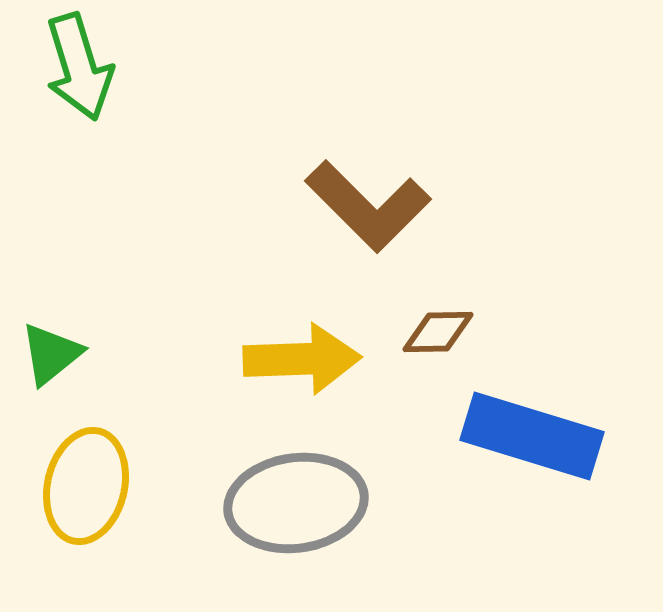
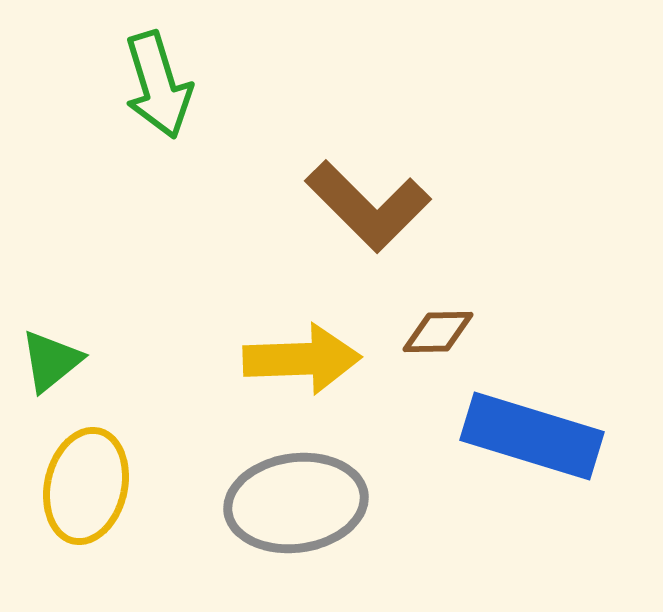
green arrow: moved 79 px right, 18 px down
green triangle: moved 7 px down
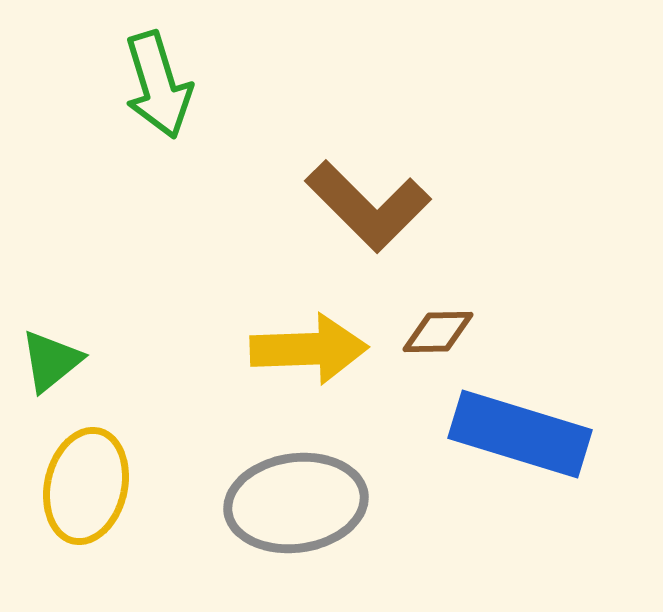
yellow arrow: moved 7 px right, 10 px up
blue rectangle: moved 12 px left, 2 px up
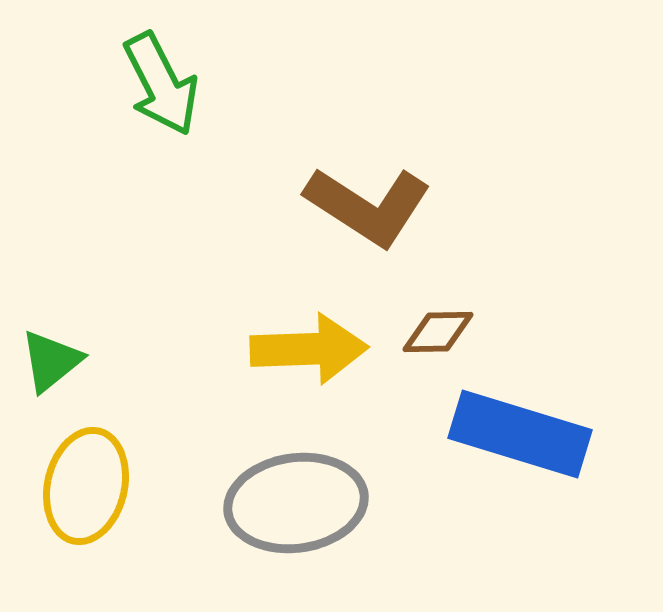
green arrow: moved 3 px right, 1 px up; rotated 10 degrees counterclockwise
brown L-shape: rotated 12 degrees counterclockwise
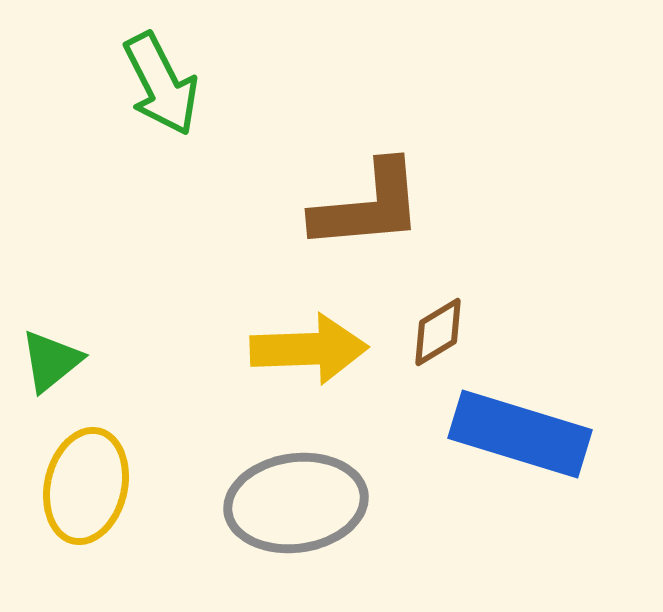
brown L-shape: rotated 38 degrees counterclockwise
brown diamond: rotated 30 degrees counterclockwise
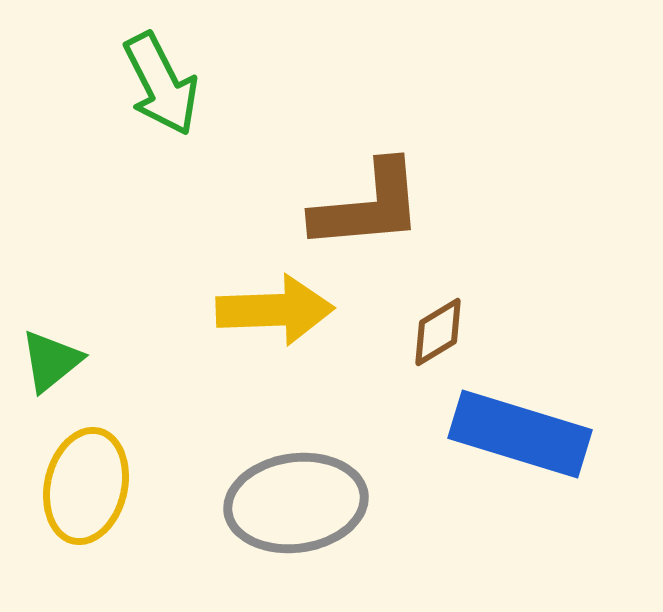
yellow arrow: moved 34 px left, 39 px up
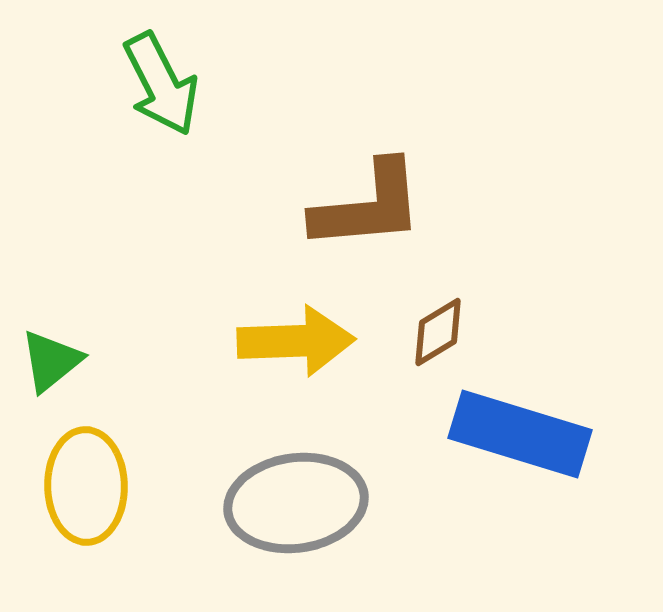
yellow arrow: moved 21 px right, 31 px down
yellow ellipse: rotated 14 degrees counterclockwise
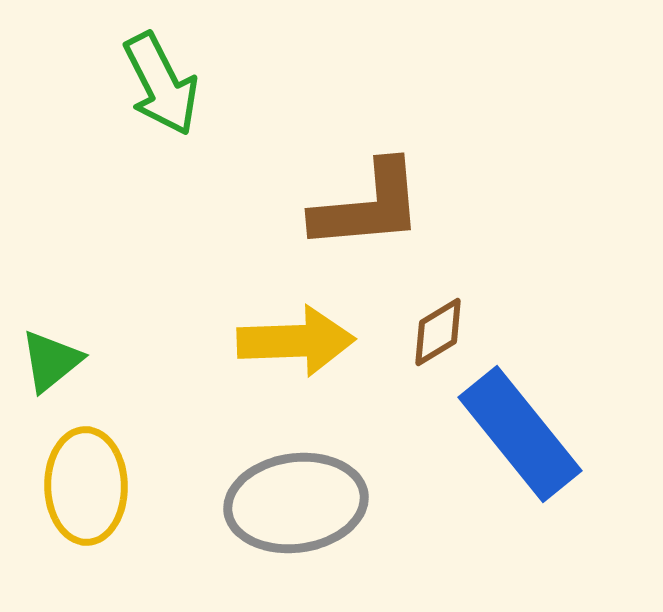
blue rectangle: rotated 34 degrees clockwise
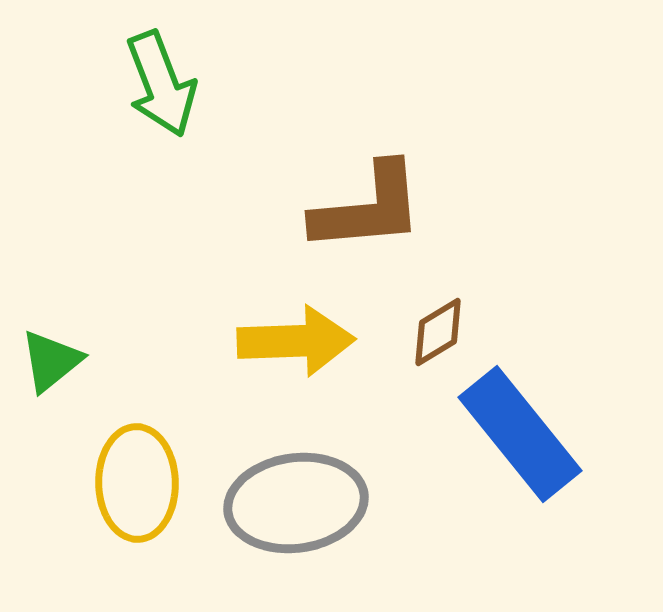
green arrow: rotated 6 degrees clockwise
brown L-shape: moved 2 px down
yellow ellipse: moved 51 px right, 3 px up
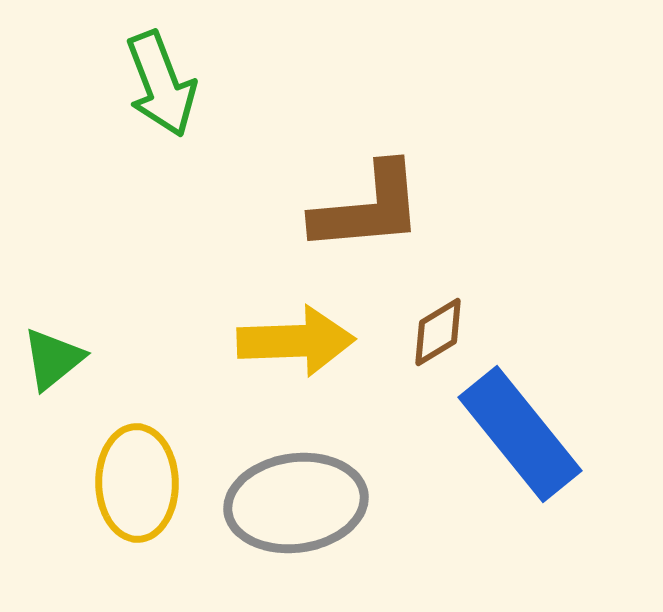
green triangle: moved 2 px right, 2 px up
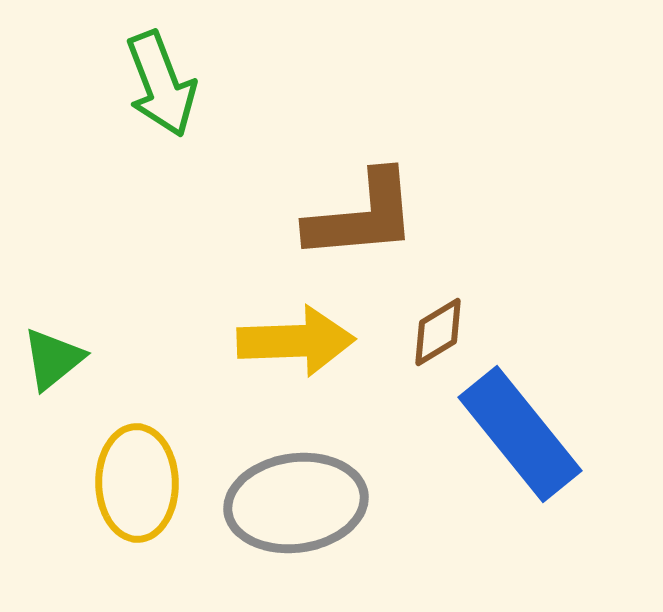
brown L-shape: moved 6 px left, 8 px down
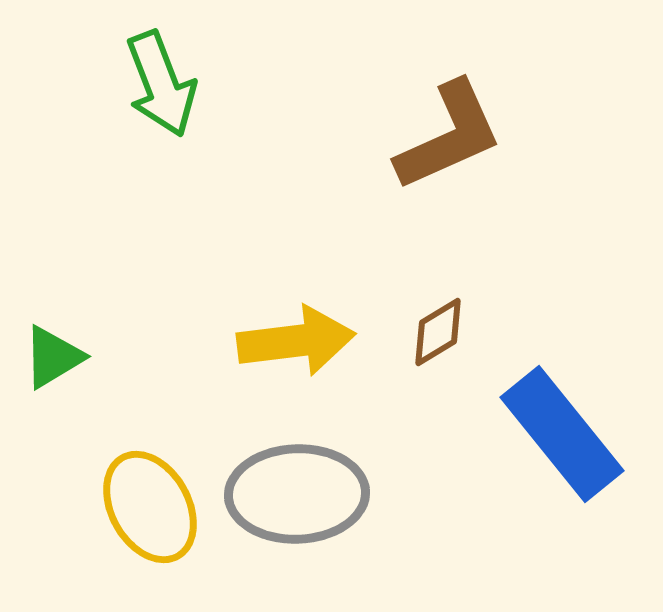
brown L-shape: moved 87 px right, 80 px up; rotated 19 degrees counterclockwise
yellow arrow: rotated 5 degrees counterclockwise
green triangle: moved 2 px up; rotated 8 degrees clockwise
blue rectangle: moved 42 px right
yellow ellipse: moved 13 px right, 24 px down; rotated 28 degrees counterclockwise
gray ellipse: moved 1 px right, 9 px up; rotated 6 degrees clockwise
